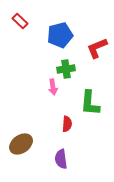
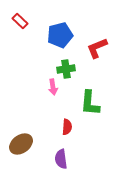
red semicircle: moved 3 px down
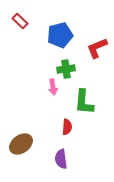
green L-shape: moved 6 px left, 1 px up
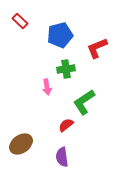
pink arrow: moved 6 px left
green L-shape: rotated 52 degrees clockwise
red semicircle: moved 1 px left, 2 px up; rotated 133 degrees counterclockwise
purple semicircle: moved 1 px right, 2 px up
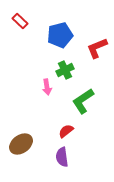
green cross: moved 1 px left, 1 px down; rotated 18 degrees counterclockwise
green L-shape: moved 1 px left, 1 px up
red semicircle: moved 6 px down
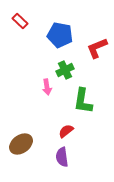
blue pentagon: rotated 25 degrees clockwise
green L-shape: rotated 48 degrees counterclockwise
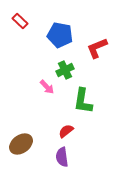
pink arrow: rotated 35 degrees counterclockwise
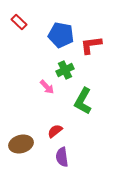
red rectangle: moved 1 px left, 1 px down
blue pentagon: moved 1 px right
red L-shape: moved 6 px left, 3 px up; rotated 15 degrees clockwise
green L-shape: rotated 20 degrees clockwise
red semicircle: moved 11 px left
brown ellipse: rotated 20 degrees clockwise
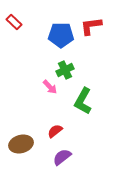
red rectangle: moved 5 px left
blue pentagon: rotated 10 degrees counterclockwise
red L-shape: moved 19 px up
pink arrow: moved 3 px right
purple semicircle: rotated 60 degrees clockwise
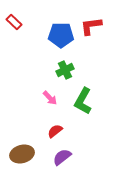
pink arrow: moved 11 px down
brown ellipse: moved 1 px right, 10 px down
